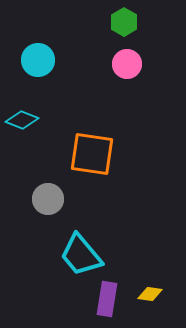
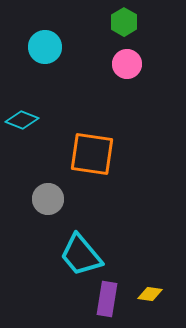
cyan circle: moved 7 px right, 13 px up
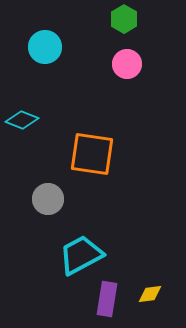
green hexagon: moved 3 px up
cyan trapezoid: rotated 102 degrees clockwise
yellow diamond: rotated 15 degrees counterclockwise
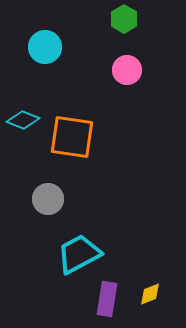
pink circle: moved 6 px down
cyan diamond: moved 1 px right
orange square: moved 20 px left, 17 px up
cyan trapezoid: moved 2 px left, 1 px up
yellow diamond: rotated 15 degrees counterclockwise
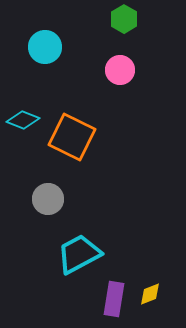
pink circle: moved 7 px left
orange square: rotated 18 degrees clockwise
purple rectangle: moved 7 px right
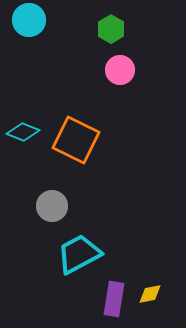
green hexagon: moved 13 px left, 10 px down
cyan circle: moved 16 px left, 27 px up
cyan diamond: moved 12 px down
orange square: moved 4 px right, 3 px down
gray circle: moved 4 px right, 7 px down
yellow diamond: rotated 10 degrees clockwise
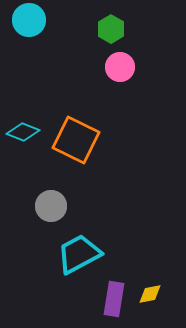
pink circle: moved 3 px up
gray circle: moved 1 px left
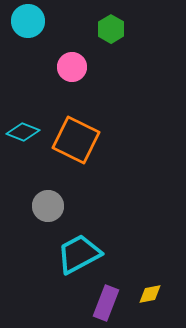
cyan circle: moved 1 px left, 1 px down
pink circle: moved 48 px left
gray circle: moved 3 px left
purple rectangle: moved 8 px left, 4 px down; rotated 12 degrees clockwise
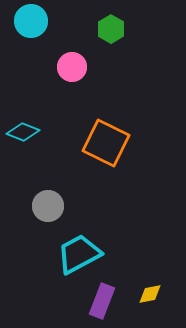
cyan circle: moved 3 px right
orange square: moved 30 px right, 3 px down
purple rectangle: moved 4 px left, 2 px up
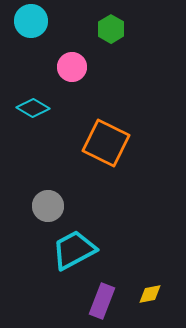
cyan diamond: moved 10 px right, 24 px up; rotated 8 degrees clockwise
cyan trapezoid: moved 5 px left, 4 px up
